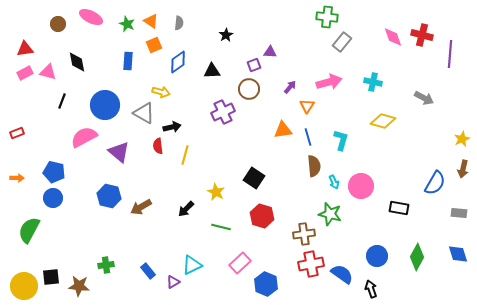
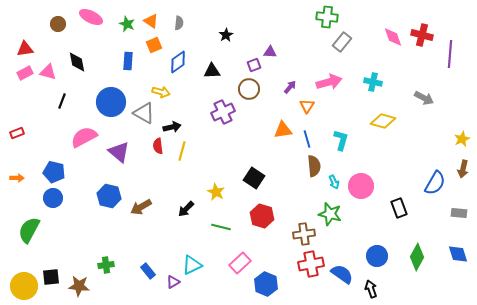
blue circle at (105, 105): moved 6 px right, 3 px up
blue line at (308, 137): moved 1 px left, 2 px down
yellow line at (185, 155): moved 3 px left, 4 px up
black rectangle at (399, 208): rotated 60 degrees clockwise
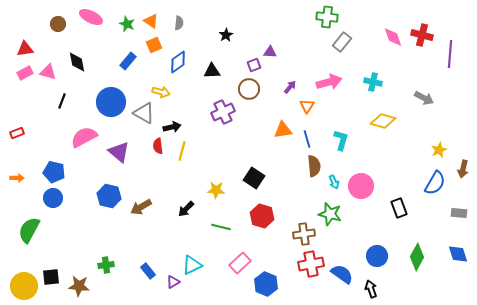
blue rectangle at (128, 61): rotated 36 degrees clockwise
yellow star at (462, 139): moved 23 px left, 11 px down
yellow star at (216, 192): moved 2 px up; rotated 24 degrees counterclockwise
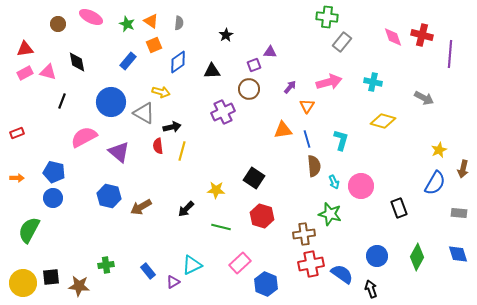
yellow circle at (24, 286): moved 1 px left, 3 px up
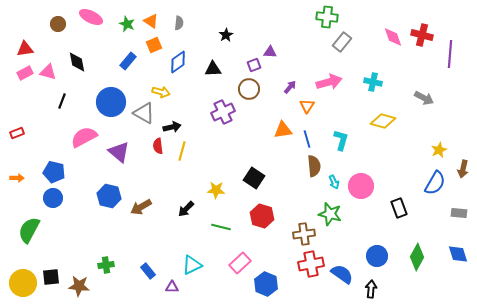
black triangle at (212, 71): moved 1 px right, 2 px up
purple triangle at (173, 282): moved 1 px left, 5 px down; rotated 32 degrees clockwise
black arrow at (371, 289): rotated 24 degrees clockwise
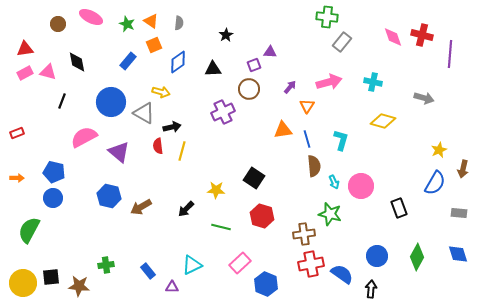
gray arrow at (424, 98): rotated 12 degrees counterclockwise
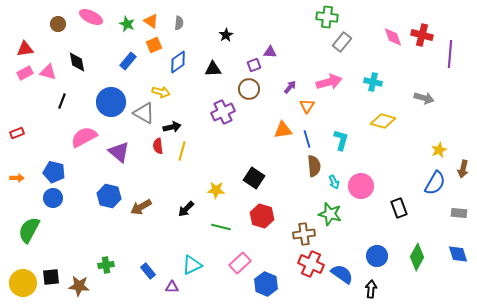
red cross at (311, 264): rotated 35 degrees clockwise
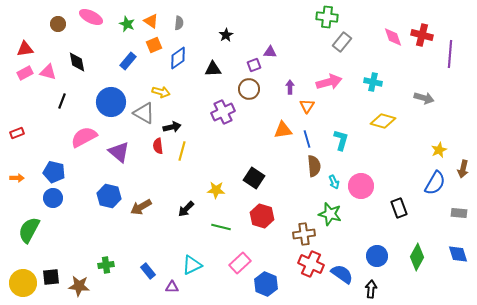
blue diamond at (178, 62): moved 4 px up
purple arrow at (290, 87): rotated 40 degrees counterclockwise
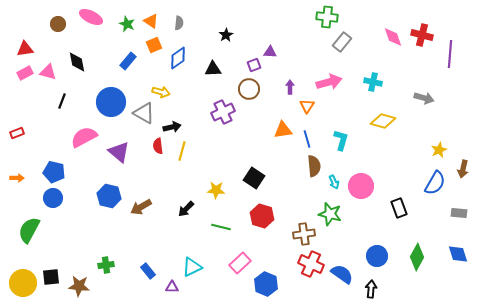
cyan triangle at (192, 265): moved 2 px down
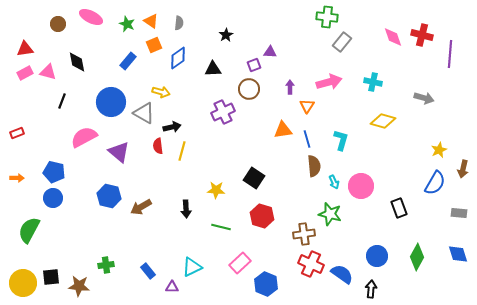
black arrow at (186, 209): rotated 48 degrees counterclockwise
